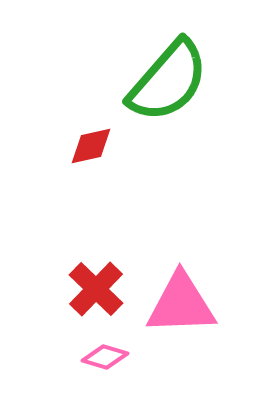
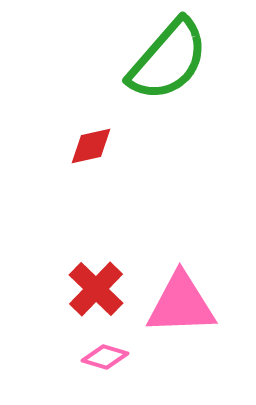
green semicircle: moved 21 px up
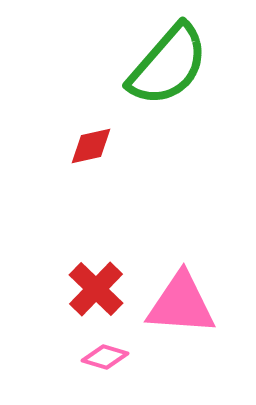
green semicircle: moved 5 px down
pink triangle: rotated 6 degrees clockwise
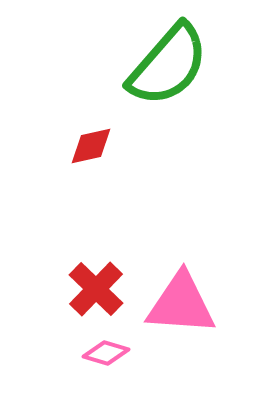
pink diamond: moved 1 px right, 4 px up
